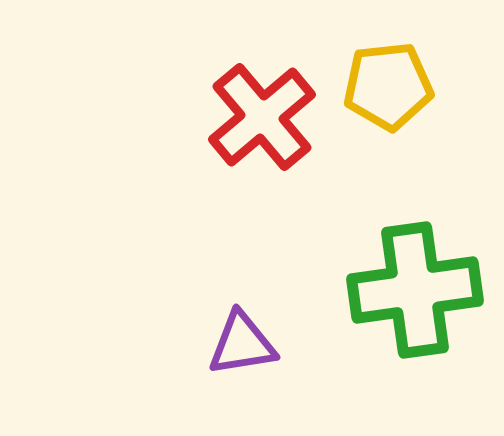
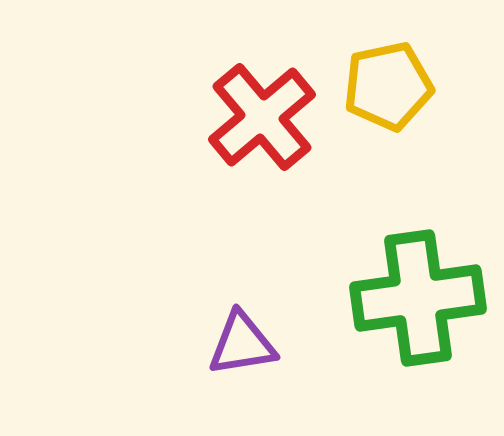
yellow pentagon: rotated 6 degrees counterclockwise
green cross: moved 3 px right, 8 px down
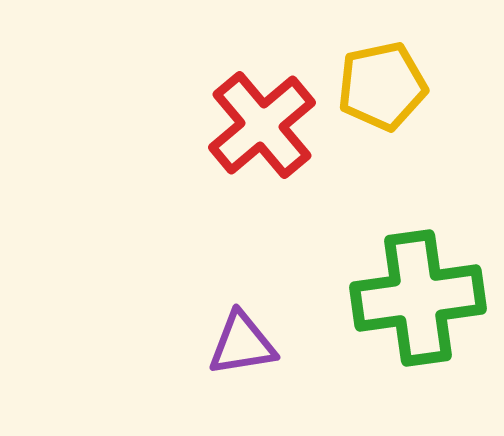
yellow pentagon: moved 6 px left
red cross: moved 8 px down
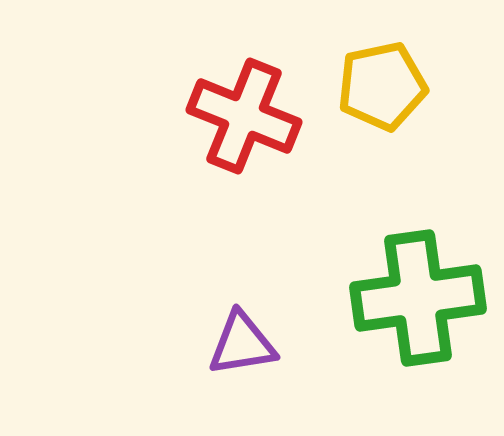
red cross: moved 18 px left, 9 px up; rotated 28 degrees counterclockwise
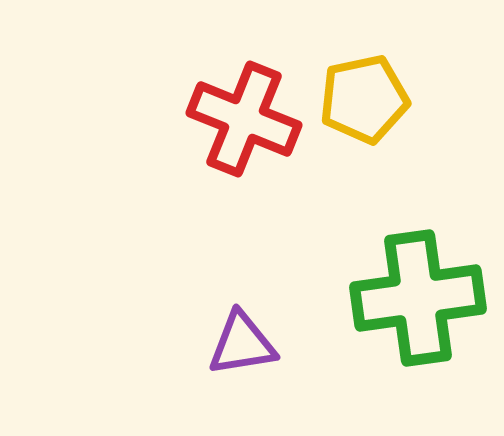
yellow pentagon: moved 18 px left, 13 px down
red cross: moved 3 px down
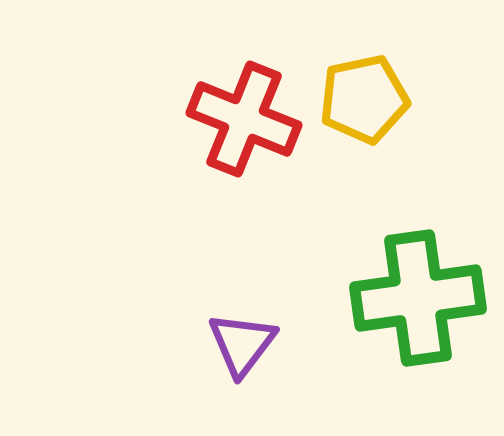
purple triangle: rotated 44 degrees counterclockwise
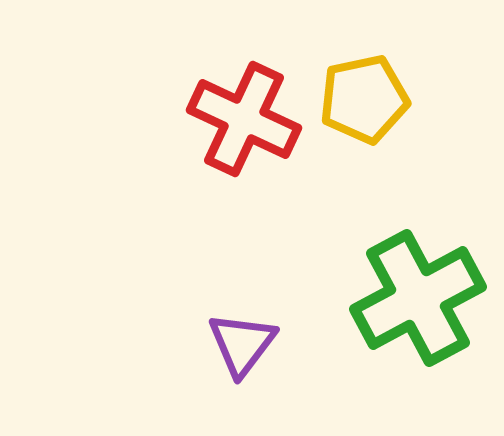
red cross: rotated 3 degrees clockwise
green cross: rotated 20 degrees counterclockwise
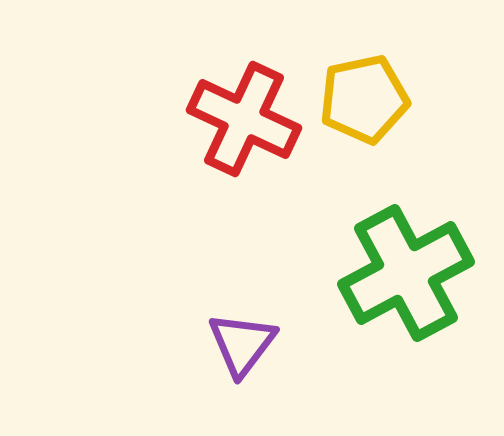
green cross: moved 12 px left, 25 px up
